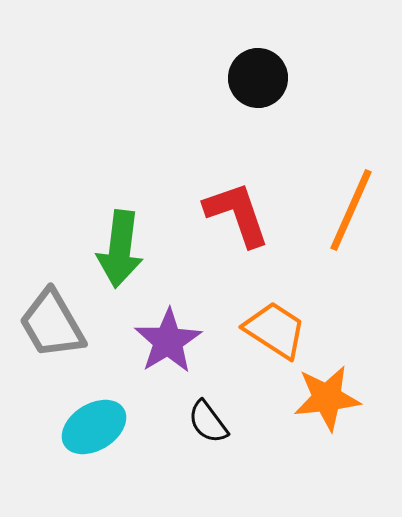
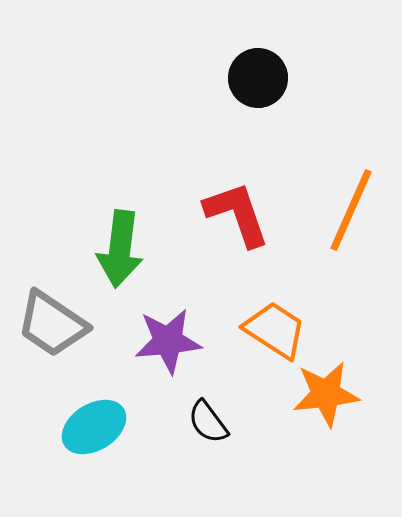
gray trapezoid: rotated 26 degrees counterclockwise
purple star: rotated 26 degrees clockwise
orange star: moved 1 px left, 4 px up
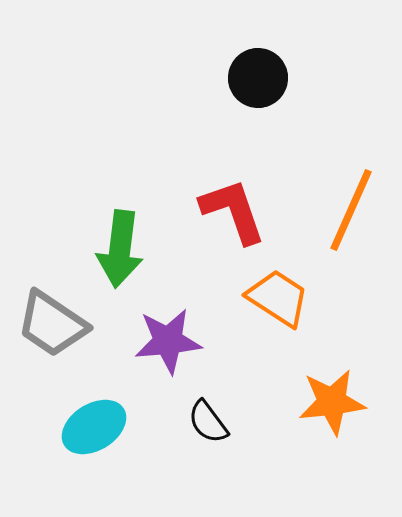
red L-shape: moved 4 px left, 3 px up
orange trapezoid: moved 3 px right, 32 px up
orange star: moved 6 px right, 8 px down
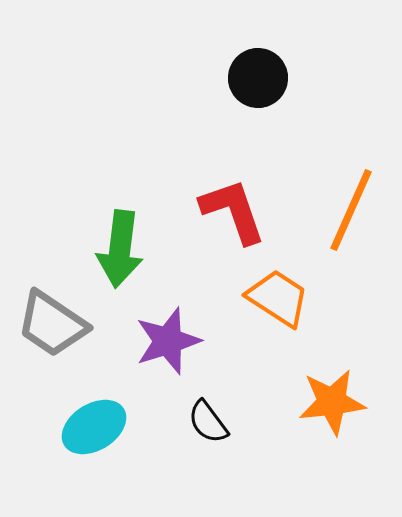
purple star: rotated 12 degrees counterclockwise
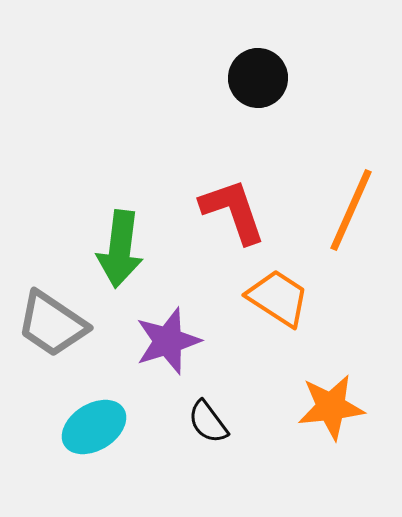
orange star: moved 1 px left, 5 px down
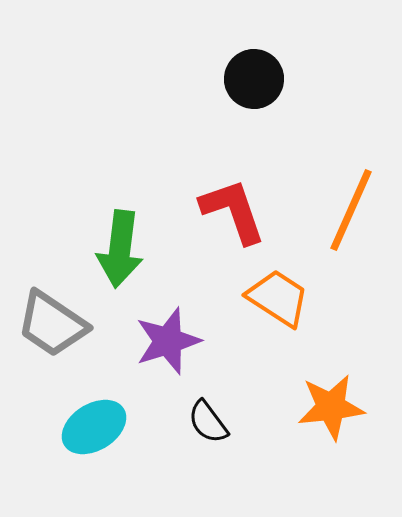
black circle: moved 4 px left, 1 px down
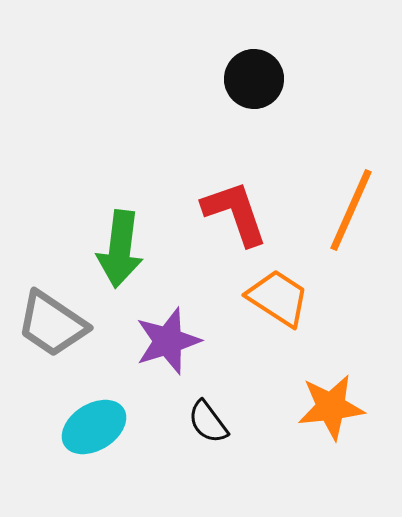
red L-shape: moved 2 px right, 2 px down
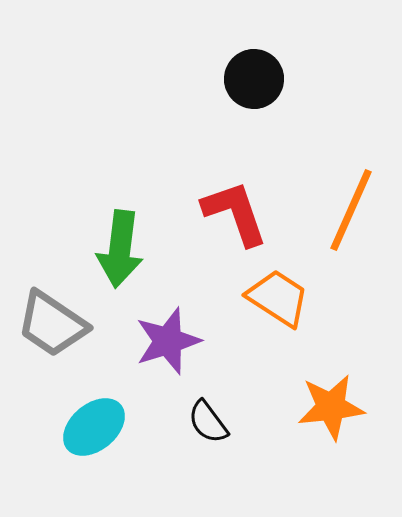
cyan ellipse: rotated 8 degrees counterclockwise
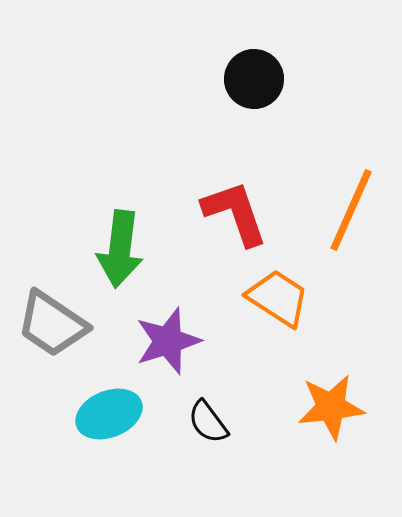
cyan ellipse: moved 15 px right, 13 px up; rotated 18 degrees clockwise
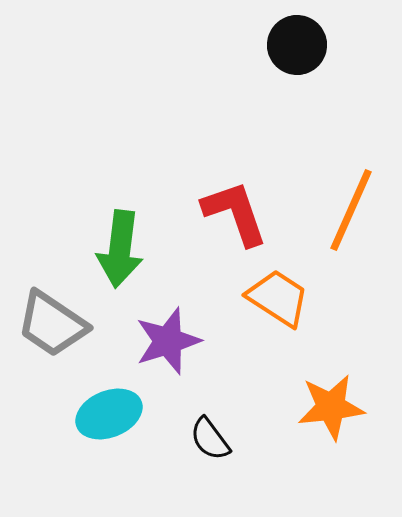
black circle: moved 43 px right, 34 px up
black semicircle: moved 2 px right, 17 px down
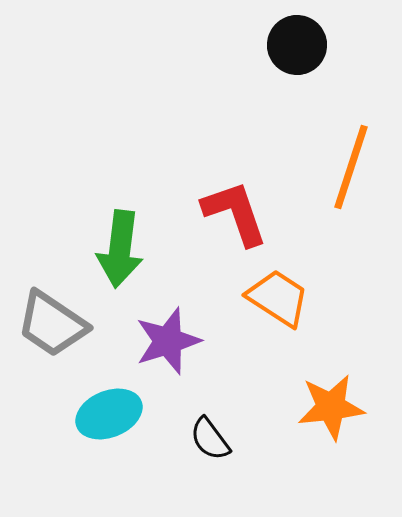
orange line: moved 43 px up; rotated 6 degrees counterclockwise
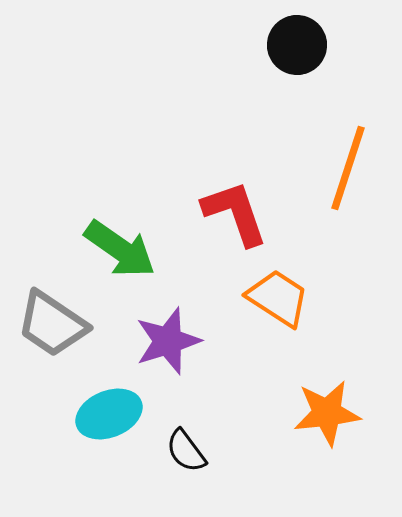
orange line: moved 3 px left, 1 px down
green arrow: rotated 62 degrees counterclockwise
orange star: moved 4 px left, 6 px down
black semicircle: moved 24 px left, 12 px down
